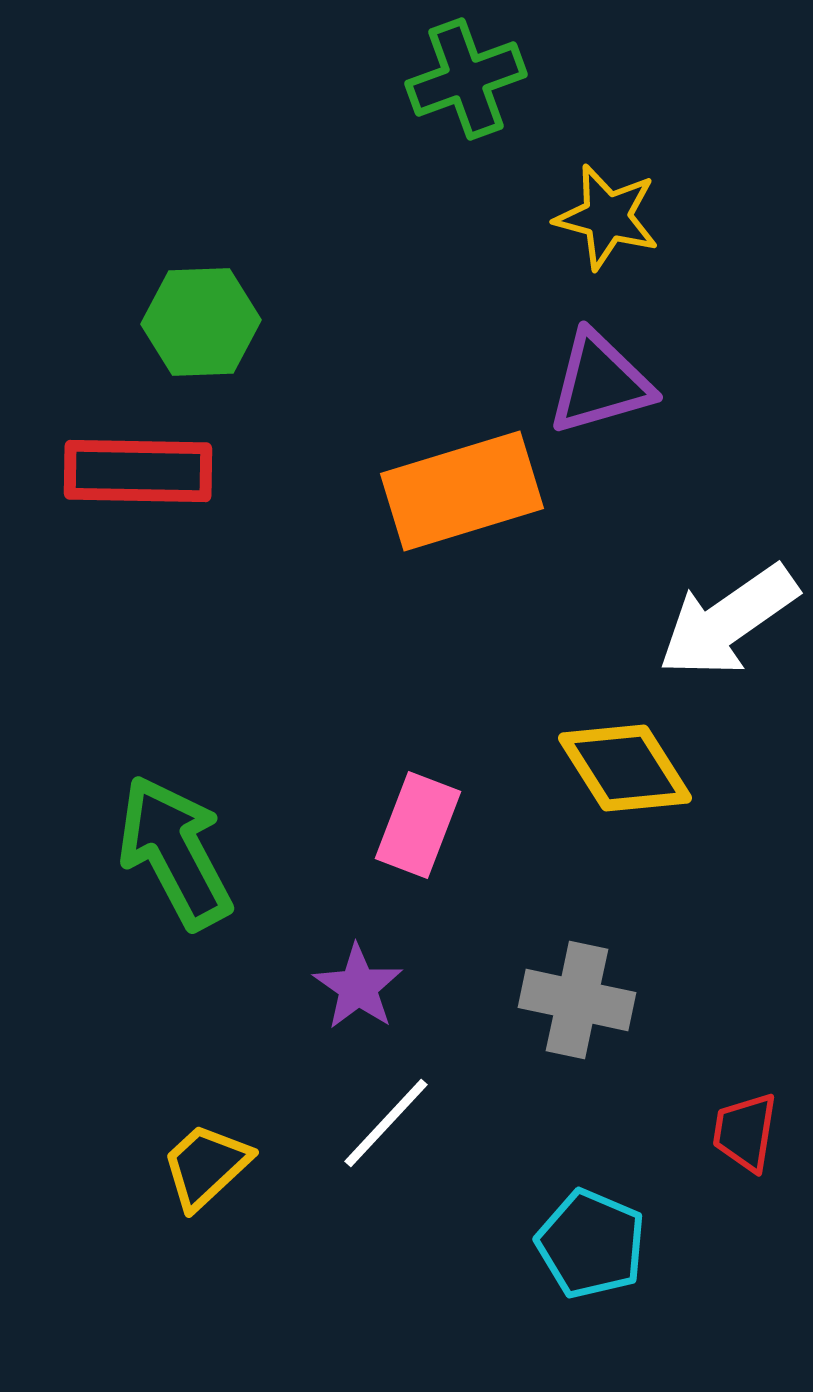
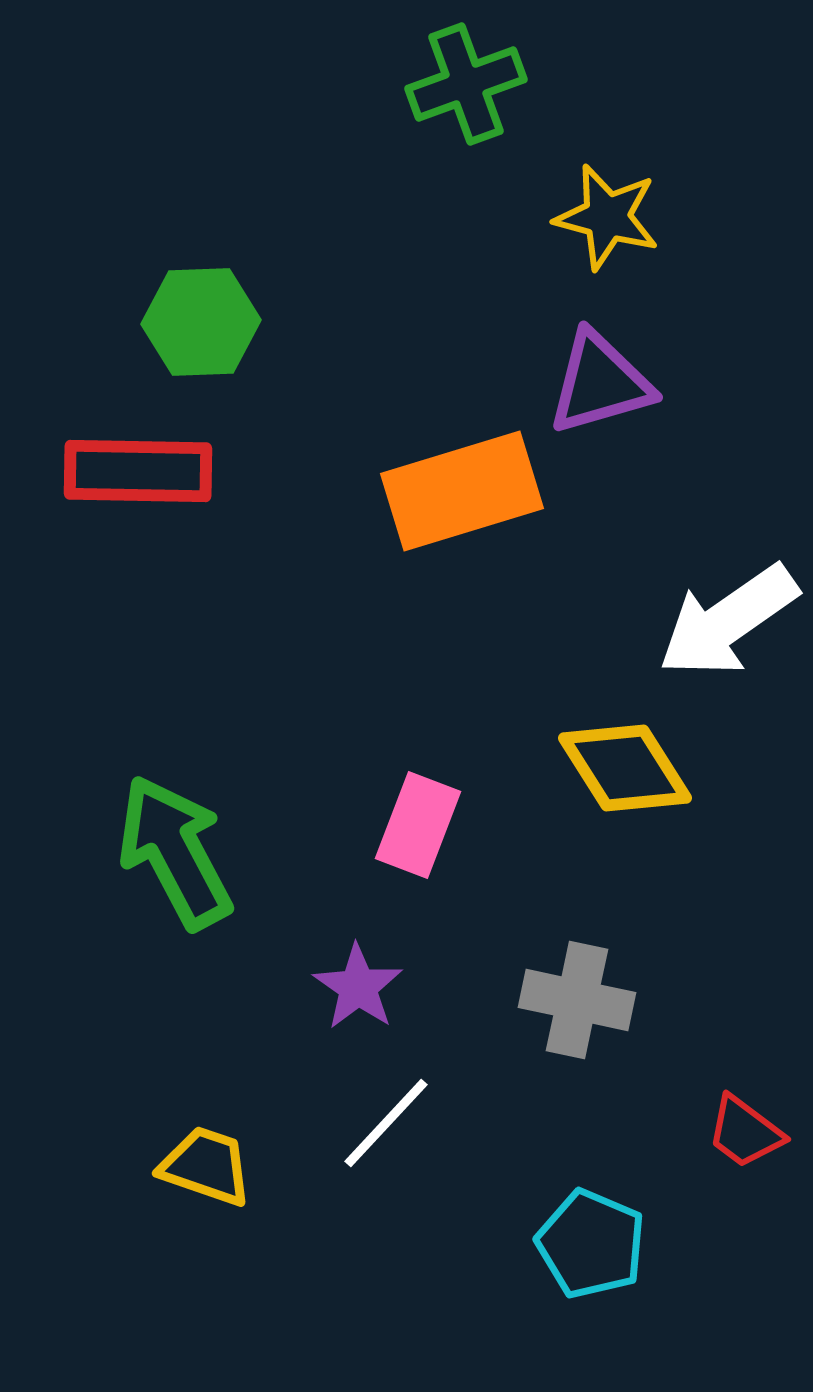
green cross: moved 5 px down
red trapezoid: rotated 62 degrees counterclockwise
yellow trapezoid: rotated 62 degrees clockwise
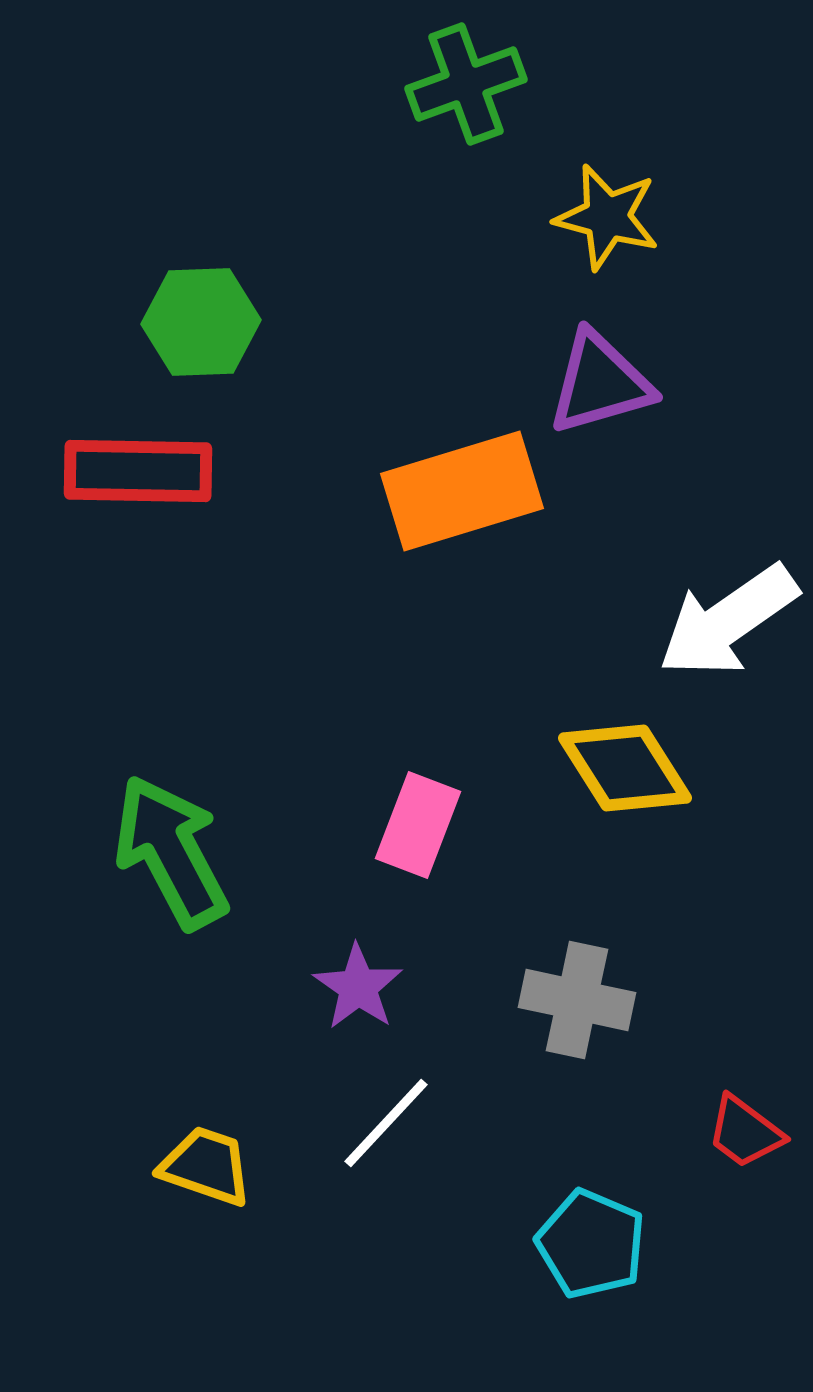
green arrow: moved 4 px left
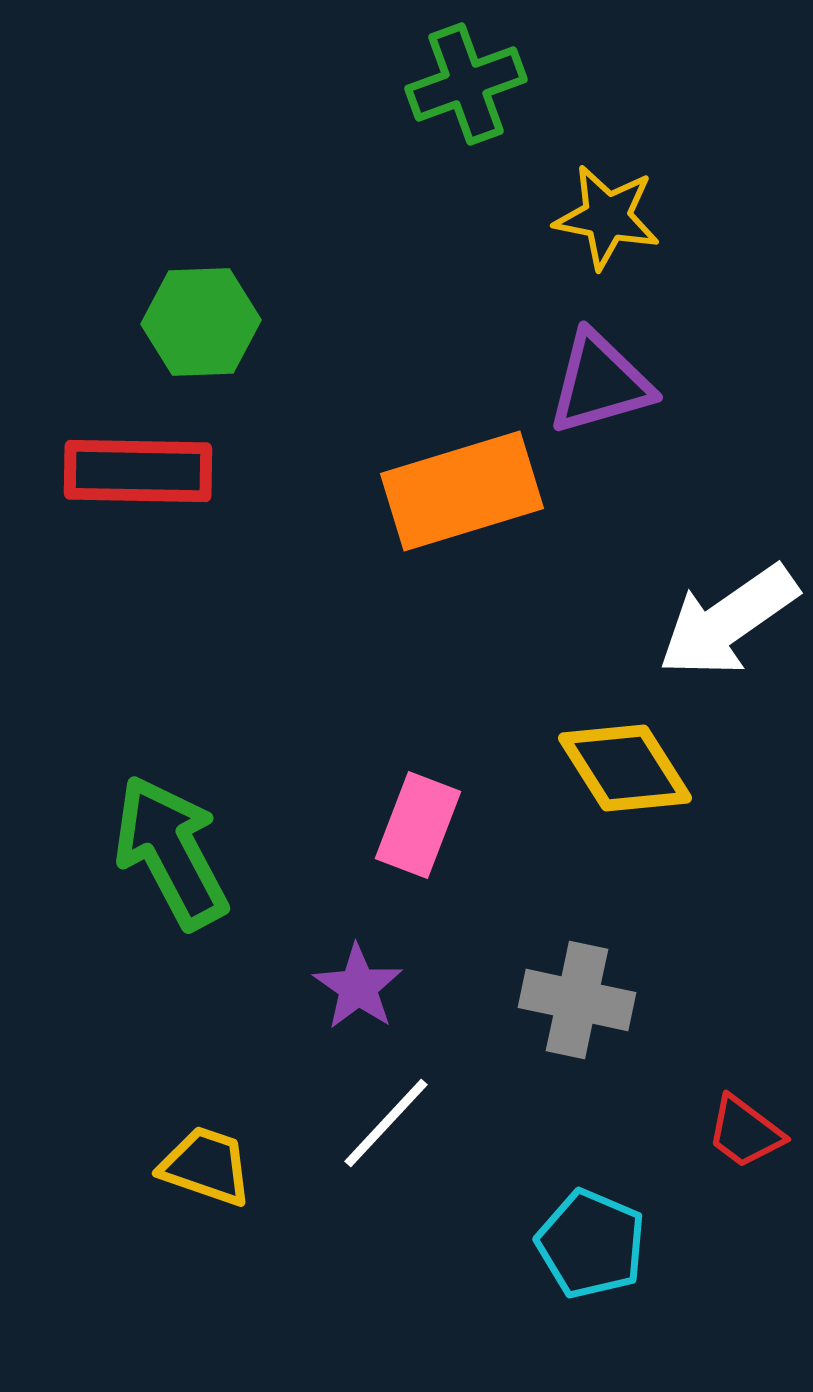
yellow star: rotated 4 degrees counterclockwise
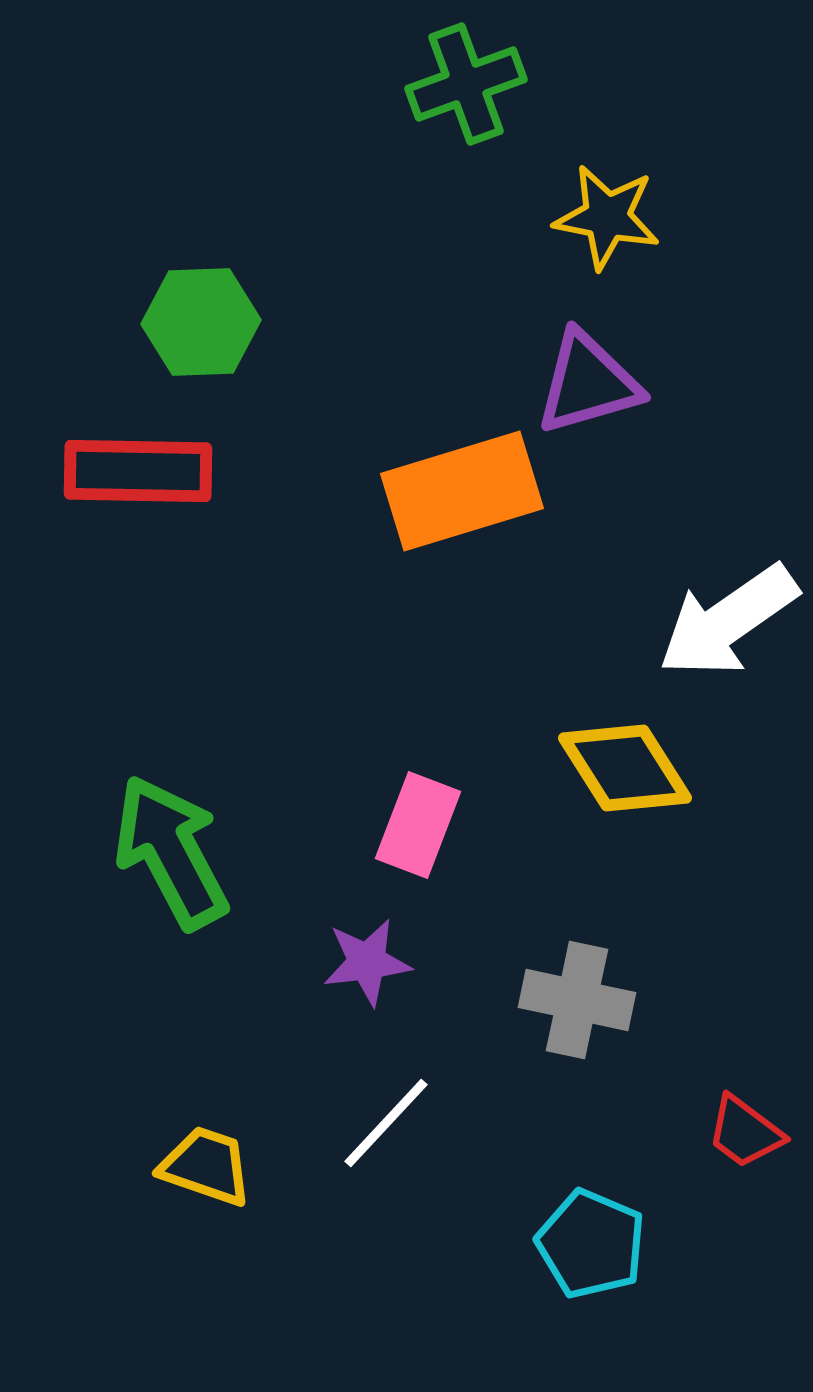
purple triangle: moved 12 px left
purple star: moved 9 px right, 25 px up; rotated 30 degrees clockwise
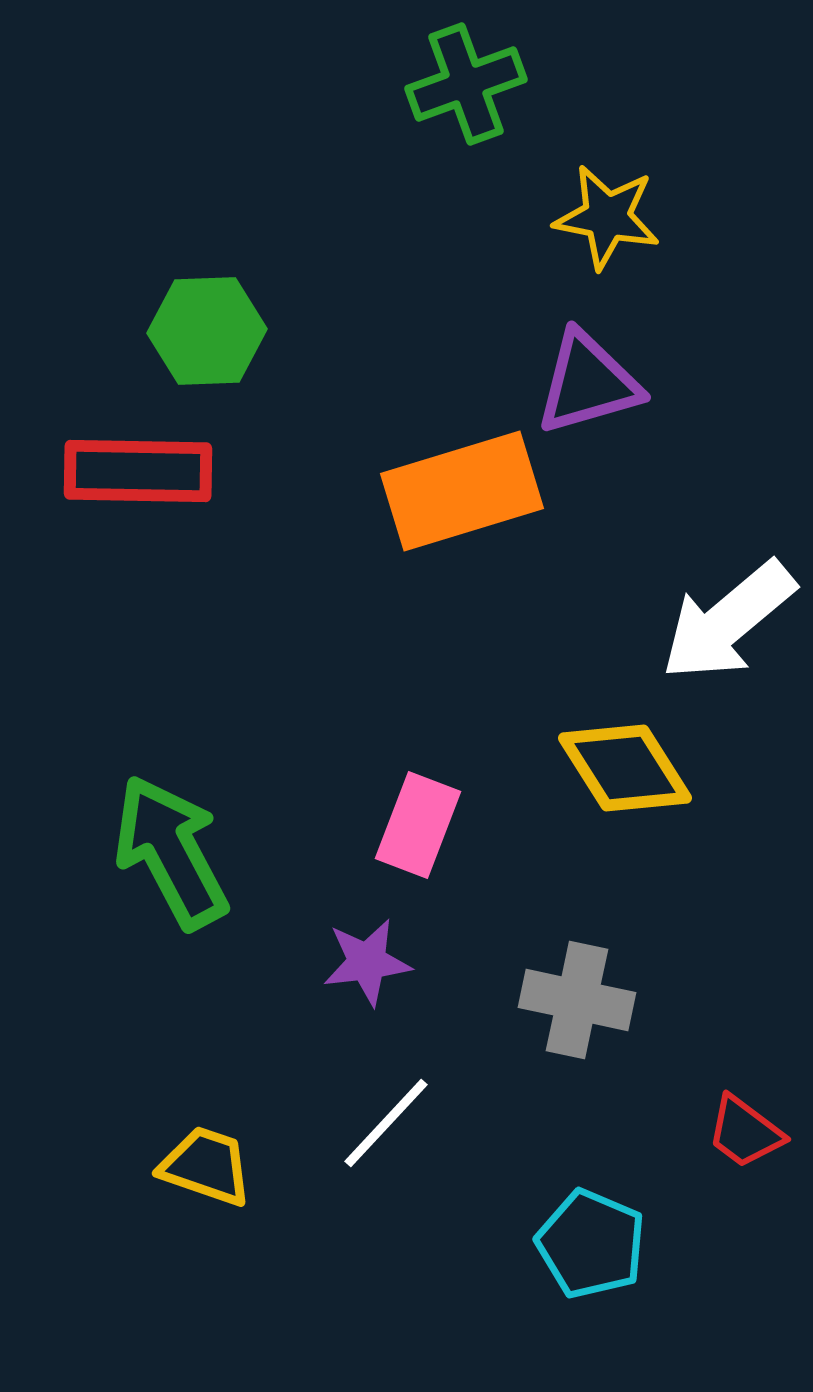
green hexagon: moved 6 px right, 9 px down
white arrow: rotated 5 degrees counterclockwise
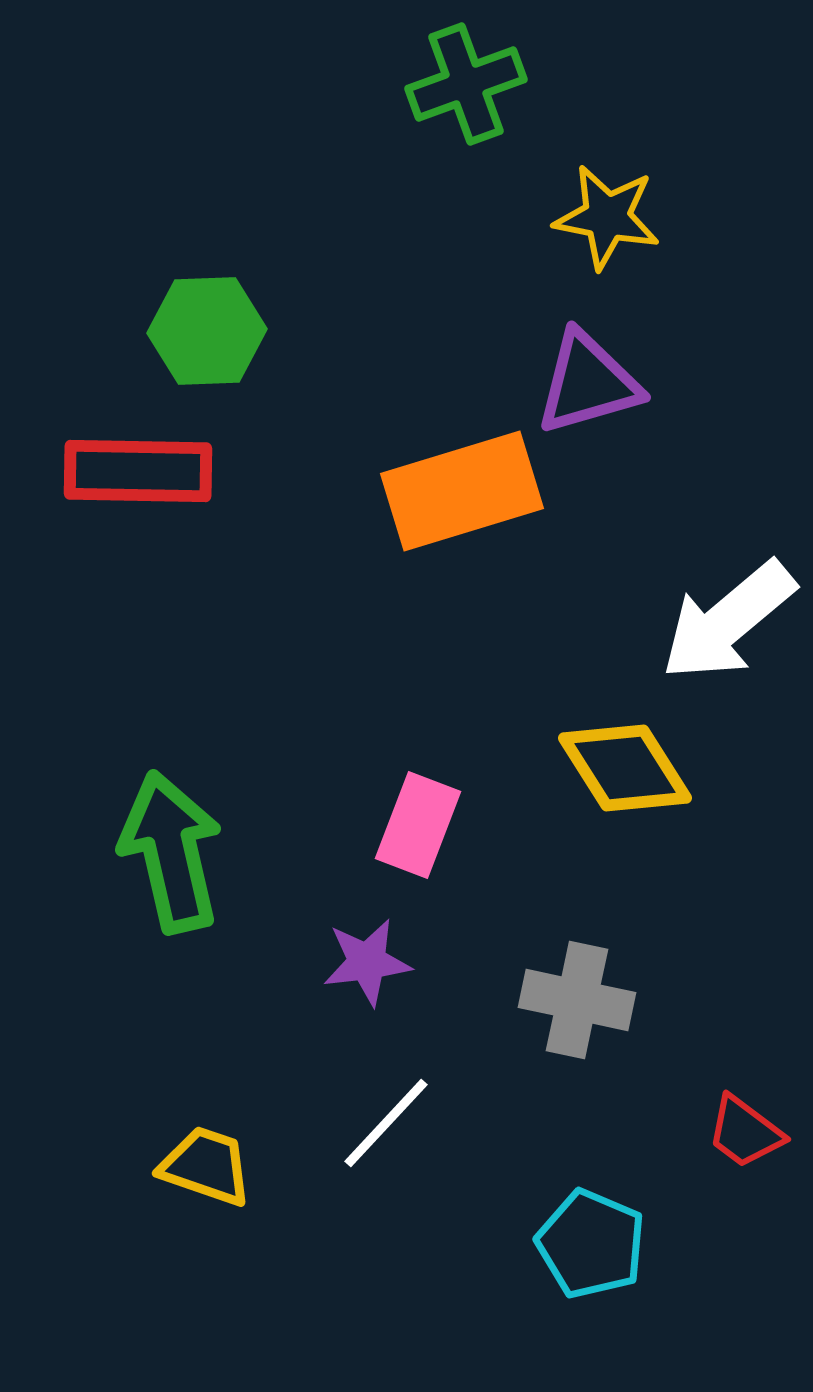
green arrow: rotated 15 degrees clockwise
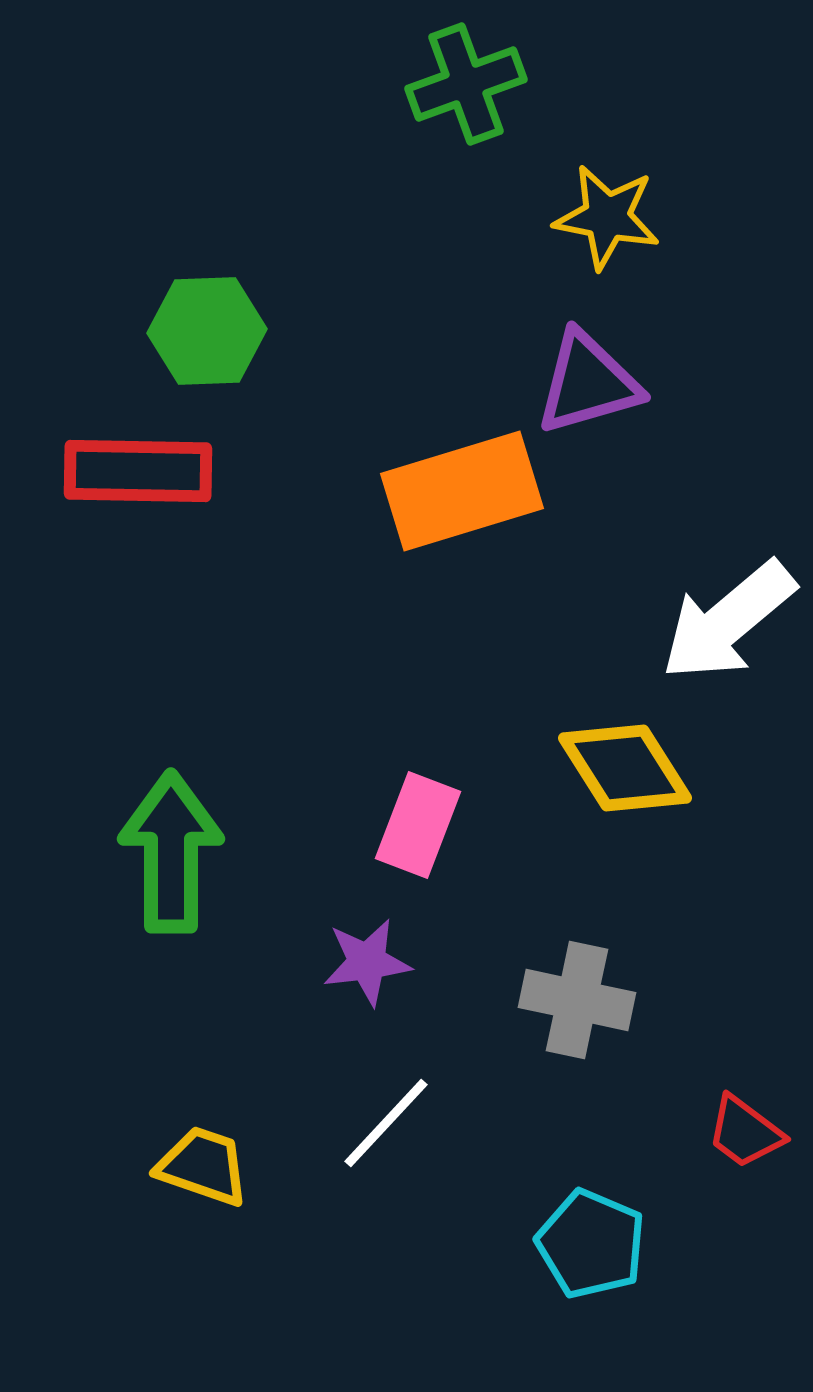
green arrow: rotated 13 degrees clockwise
yellow trapezoid: moved 3 px left
